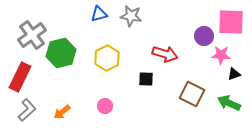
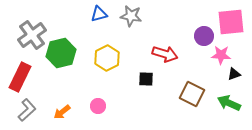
pink square: rotated 8 degrees counterclockwise
pink circle: moved 7 px left
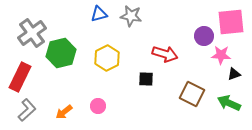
gray cross: moved 2 px up
orange arrow: moved 2 px right
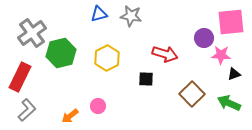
purple circle: moved 2 px down
brown square: rotated 20 degrees clockwise
orange arrow: moved 6 px right, 4 px down
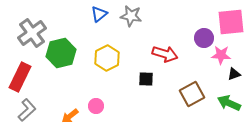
blue triangle: rotated 24 degrees counterclockwise
brown square: rotated 15 degrees clockwise
pink circle: moved 2 px left
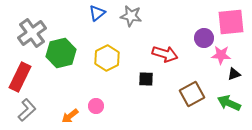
blue triangle: moved 2 px left, 1 px up
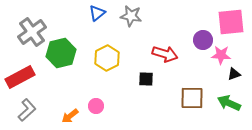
gray cross: moved 1 px up
purple circle: moved 1 px left, 2 px down
red rectangle: rotated 36 degrees clockwise
brown square: moved 4 px down; rotated 30 degrees clockwise
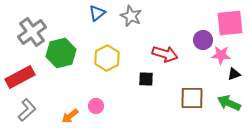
gray star: rotated 15 degrees clockwise
pink square: moved 1 px left, 1 px down
